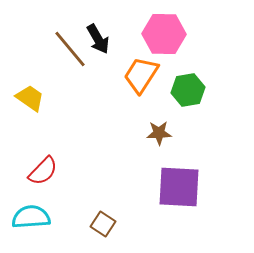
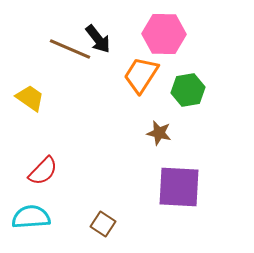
black arrow: rotated 8 degrees counterclockwise
brown line: rotated 27 degrees counterclockwise
brown star: rotated 15 degrees clockwise
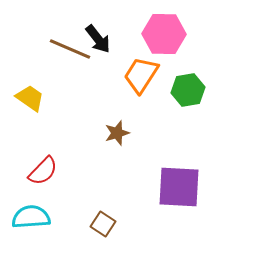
brown star: moved 42 px left; rotated 30 degrees counterclockwise
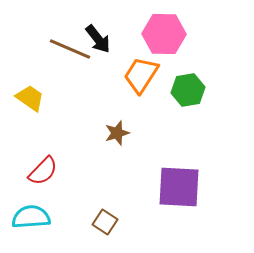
brown square: moved 2 px right, 2 px up
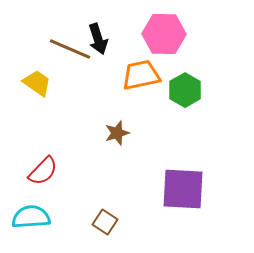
black arrow: rotated 20 degrees clockwise
orange trapezoid: rotated 45 degrees clockwise
green hexagon: moved 3 px left; rotated 20 degrees counterclockwise
yellow trapezoid: moved 7 px right, 15 px up
purple square: moved 4 px right, 2 px down
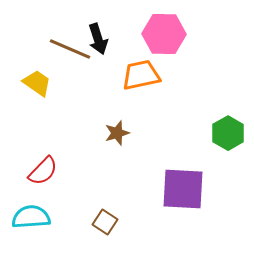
green hexagon: moved 43 px right, 43 px down
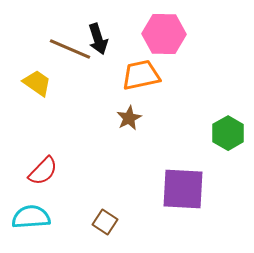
brown star: moved 12 px right, 15 px up; rotated 10 degrees counterclockwise
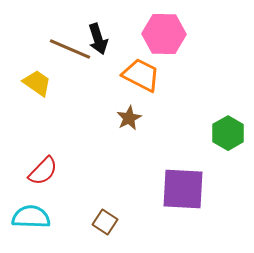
orange trapezoid: rotated 39 degrees clockwise
cyan semicircle: rotated 6 degrees clockwise
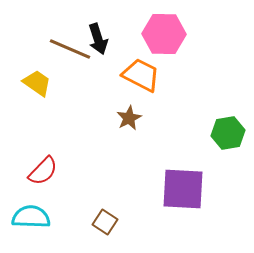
green hexagon: rotated 20 degrees clockwise
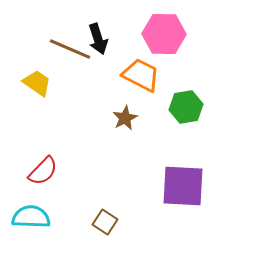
brown star: moved 4 px left
green hexagon: moved 42 px left, 26 px up
purple square: moved 3 px up
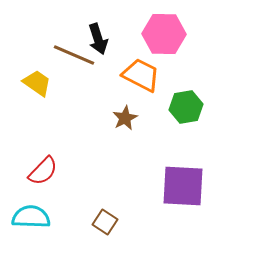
brown line: moved 4 px right, 6 px down
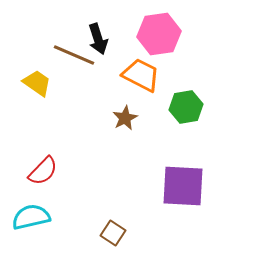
pink hexagon: moved 5 px left; rotated 9 degrees counterclockwise
cyan semicircle: rotated 15 degrees counterclockwise
brown square: moved 8 px right, 11 px down
